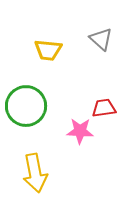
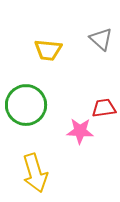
green circle: moved 1 px up
yellow arrow: rotated 6 degrees counterclockwise
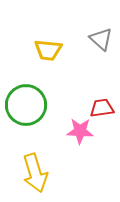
red trapezoid: moved 2 px left
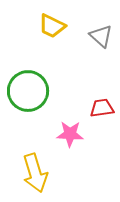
gray triangle: moved 3 px up
yellow trapezoid: moved 4 px right, 24 px up; rotated 20 degrees clockwise
green circle: moved 2 px right, 14 px up
pink star: moved 10 px left, 3 px down
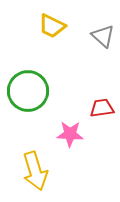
gray triangle: moved 2 px right
yellow arrow: moved 2 px up
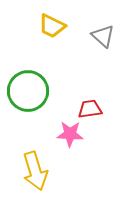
red trapezoid: moved 12 px left, 1 px down
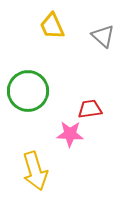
yellow trapezoid: rotated 40 degrees clockwise
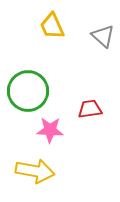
pink star: moved 20 px left, 4 px up
yellow arrow: rotated 63 degrees counterclockwise
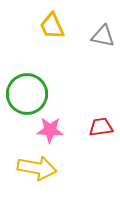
gray triangle: rotated 30 degrees counterclockwise
green circle: moved 1 px left, 3 px down
red trapezoid: moved 11 px right, 18 px down
yellow arrow: moved 2 px right, 3 px up
